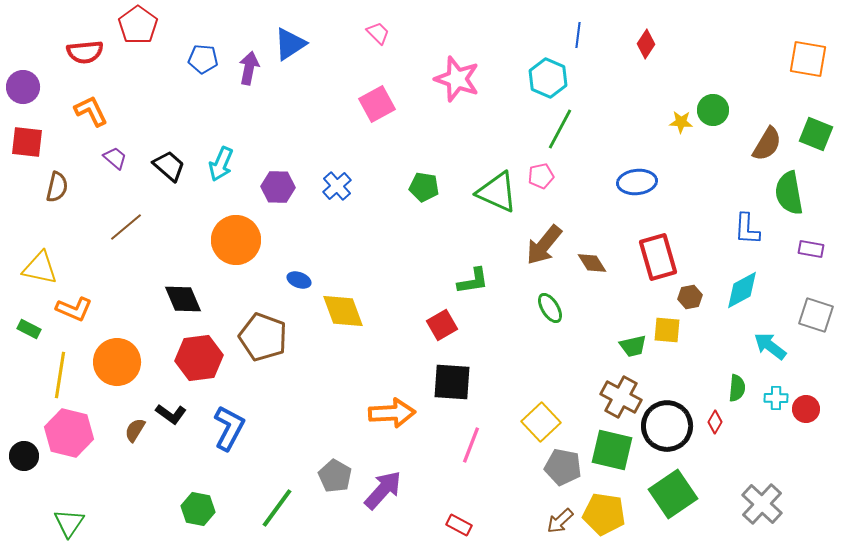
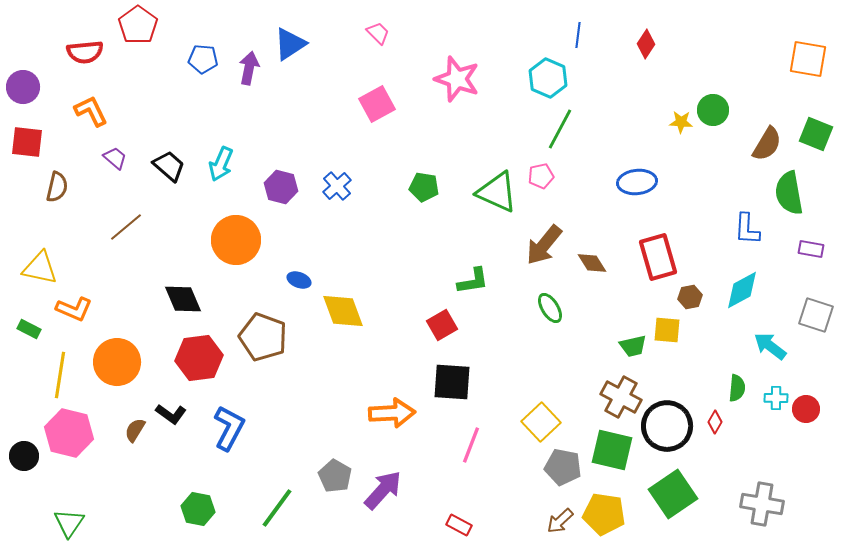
purple hexagon at (278, 187): moved 3 px right; rotated 12 degrees clockwise
gray cross at (762, 504): rotated 33 degrees counterclockwise
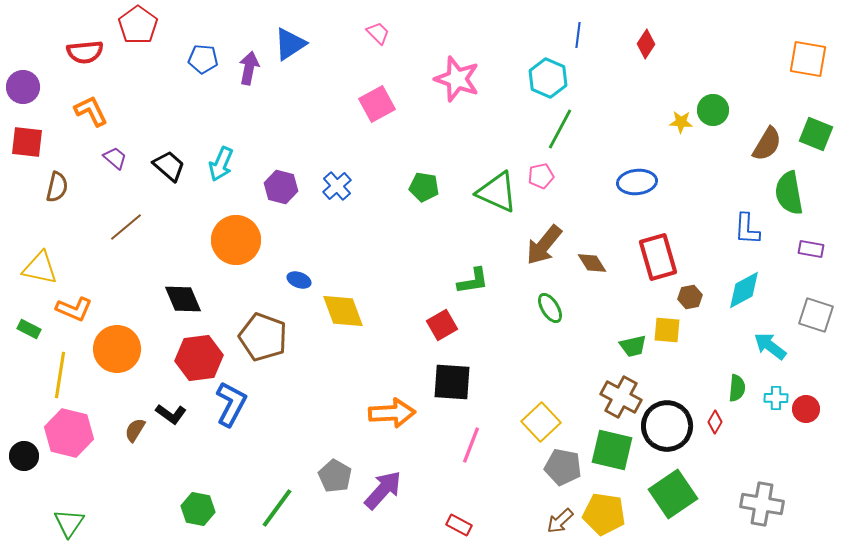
cyan diamond at (742, 290): moved 2 px right
orange circle at (117, 362): moved 13 px up
blue L-shape at (229, 428): moved 2 px right, 24 px up
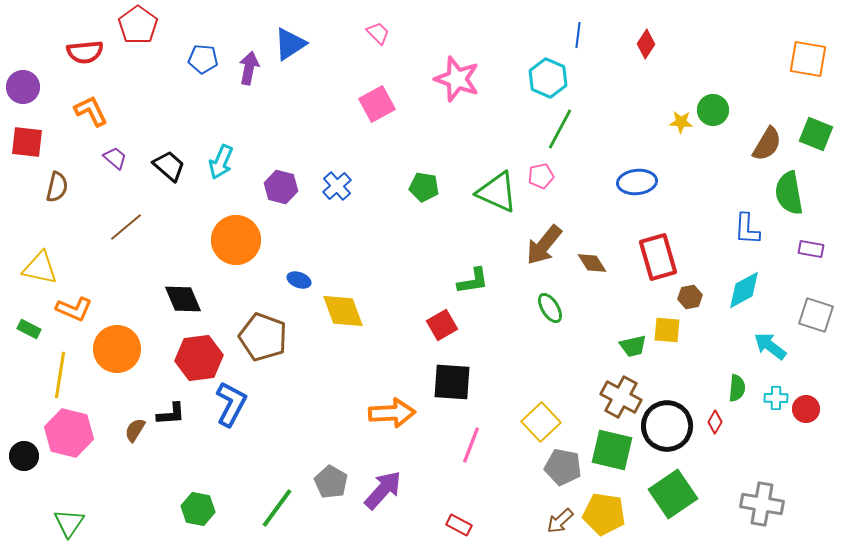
cyan arrow at (221, 164): moved 2 px up
black L-shape at (171, 414): rotated 40 degrees counterclockwise
gray pentagon at (335, 476): moved 4 px left, 6 px down
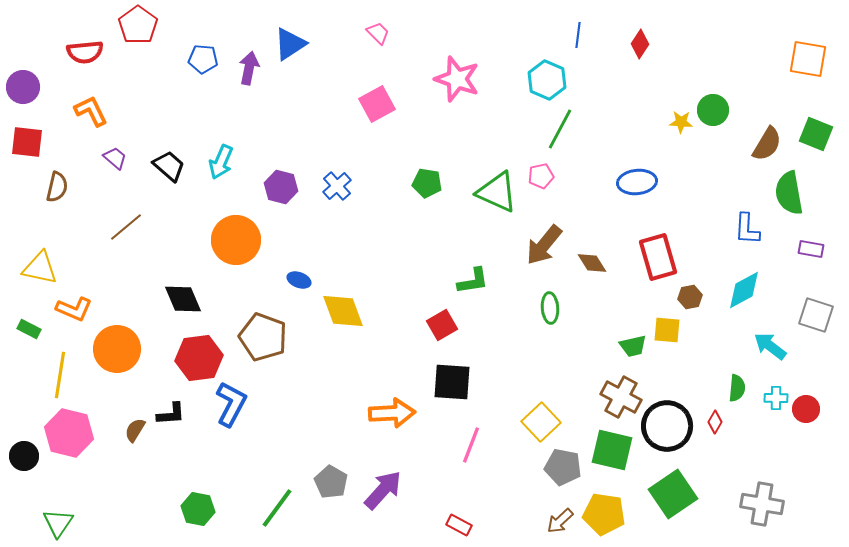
red diamond at (646, 44): moved 6 px left
cyan hexagon at (548, 78): moved 1 px left, 2 px down
green pentagon at (424, 187): moved 3 px right, 4 px up
green ellipse at (550, 308): rotated 28 degrees clockwise
green triangle at (69, 523): moved 11 px left
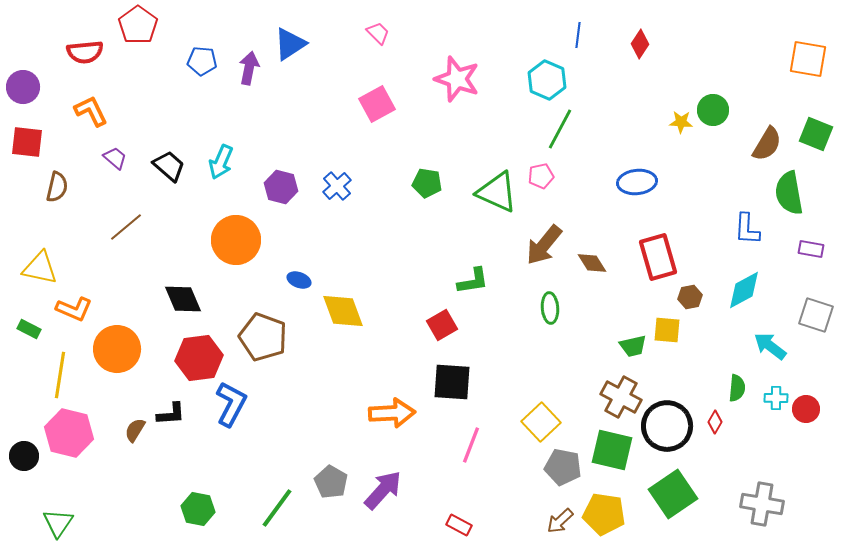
blue pentagon at (203, 59): moved 1 px left, 2 px down
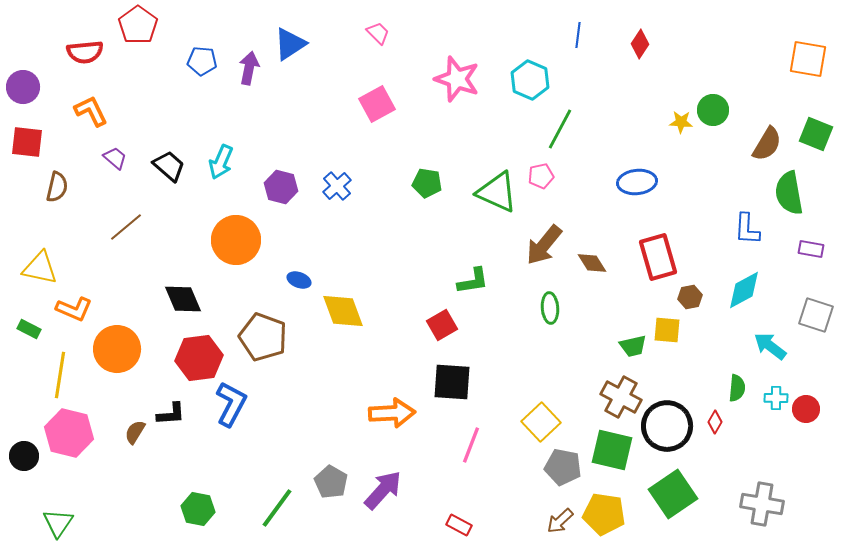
cyan hexagon at (547, 80): moved 17 px left
brown semicircle at (135, 430): moved 2 px down
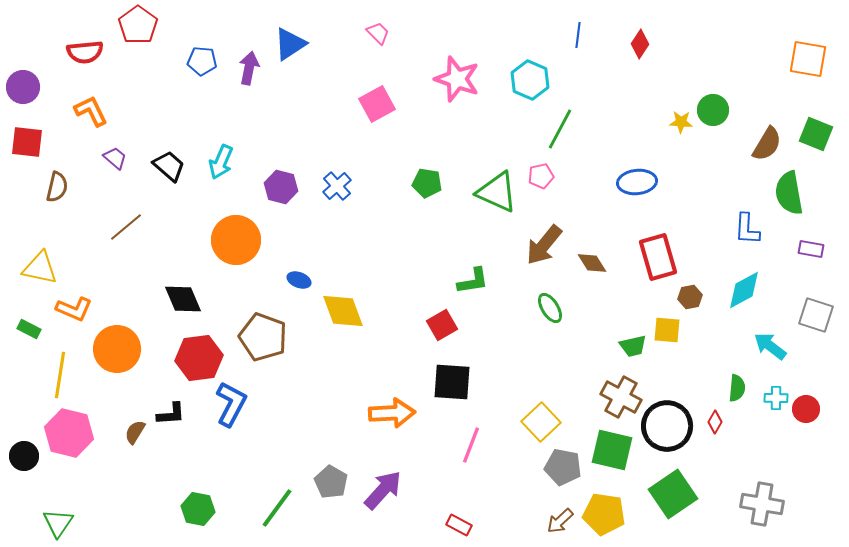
green ellipse at (550, 308): rotated 28 degrees counterclockwise
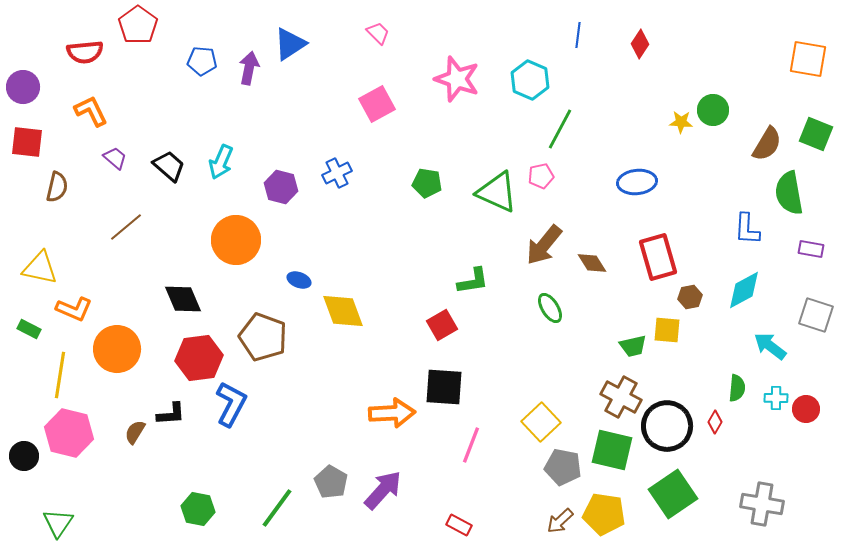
blue cross at (337, 186): moved 13 px up; rotated 16 degrees clockwise
black square at (452, 382): moved 8 px left, 5 px down
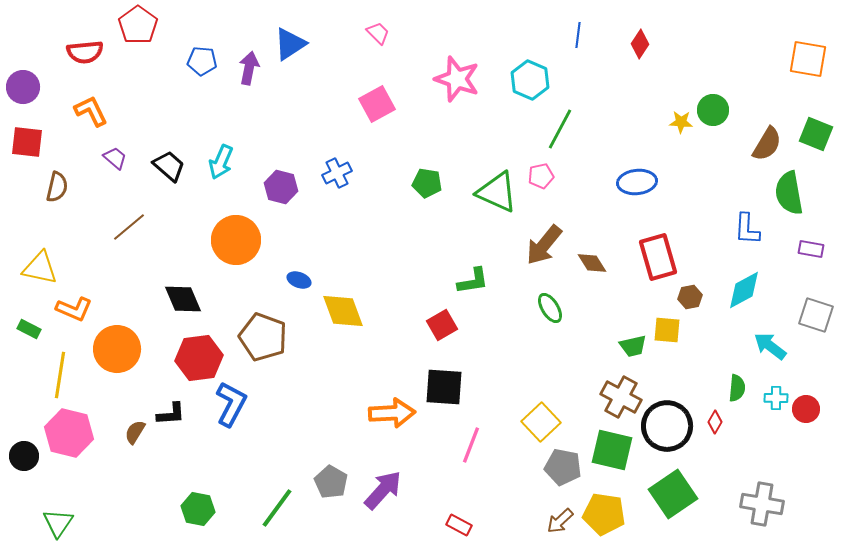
brown line at (126, 227): moved 3 px right
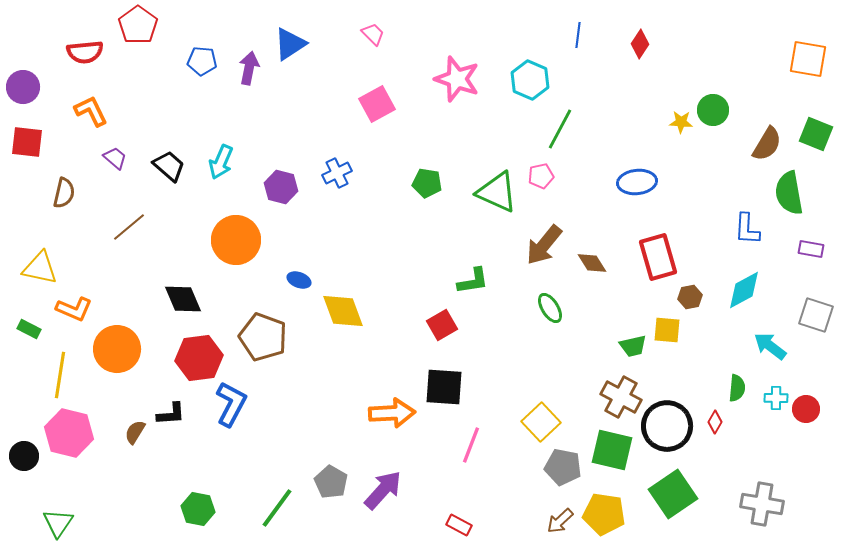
pink trapezoid at (378, 33): moved 5 px left, 1 px down
brown semicircle at (57, 187): moved 7 px right, 6 px down
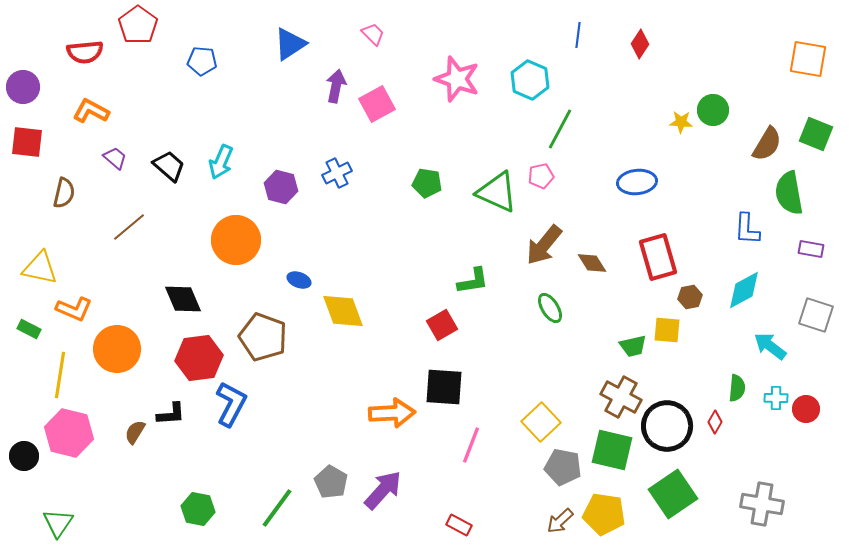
purple arrow at (249, 68): moved 87 px right, 18 px down
orange L-shape at (91, 111): rotated 36 degrees counterclockwise
